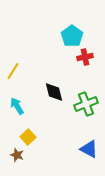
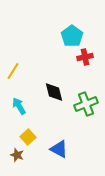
cyan arrow: moved 2 px right
blue triangle: moved 30 px left
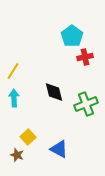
cyan arrow: moved 5 px left, 8 px up; rotated 30 degrees clockwise
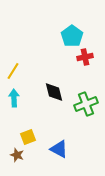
yellow square: rotated 21 degrees clockwise
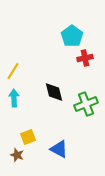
red cross: moved 1 px down
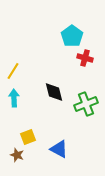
red cross: rotated 28 degrees clockwise
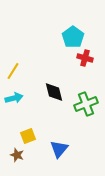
cyan pentagon: moved 1 px right, 1 px down
cyan arrow: rotated 78 degrees clockwise
yellow square: moved 1 px up
blue triangle: rotated 42 degrees clockwise
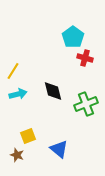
black diamond: moved 1 px left, 1 px up
cyan arrow: moved 4 px right, 4 px up
blue triangle: rotated 30 degrees counterclockwise
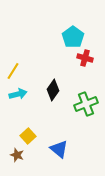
black diamond: moved 1 px up; rotated 50 degrees clockwise
yellow square: rotated 21 degrees counterclockwise
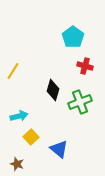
red cross: moved 8 px down
black diamond: rotated 20 degrees counterclockwise
cyan arrow: moved 1 px right, 22 px down
green cross: moved 6 px left, 2 px up
yellow square: moved 3 px right, 1 px down
brown star: moved 9 px down
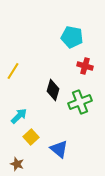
cyan pentagon: moved 1 px left; rotated 25 degrees counterclockwise
cyan arrow: rotated 30 degrees counterclockwise
